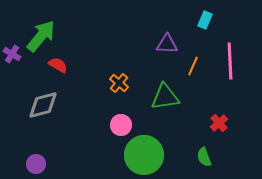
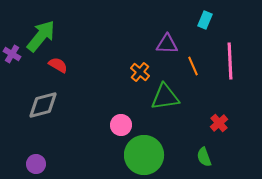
orange line: rotated 48 degrees counterclockwise
orange cross: moved 21 px right, 11 px up
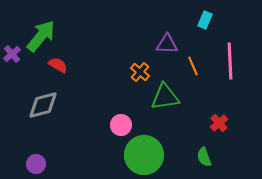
purple cross: rotated 18 degrees clockwise
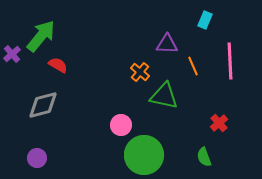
green triangle: moved 1 px left, 1 px up; rotated 20 degrees clockwise
purple circle: moved 1 px right, 6 px up
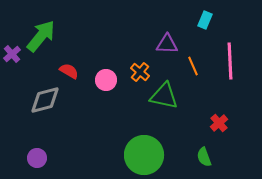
red semicircle: moved 11 px right, 6 px down
gray diamond: moved 2 px right, 5 px up
pink circle: moved 15 px left, 45 px up
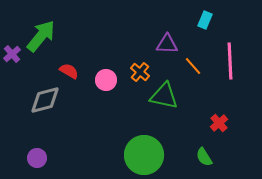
orange line: rotated 18 degrees counterclockwise
green semicircle: rotated 12 degrees counterclockwise
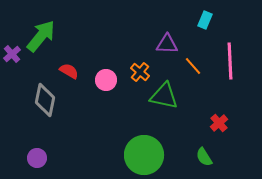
gray diamond: rotated 64 degrees counterclockwise
